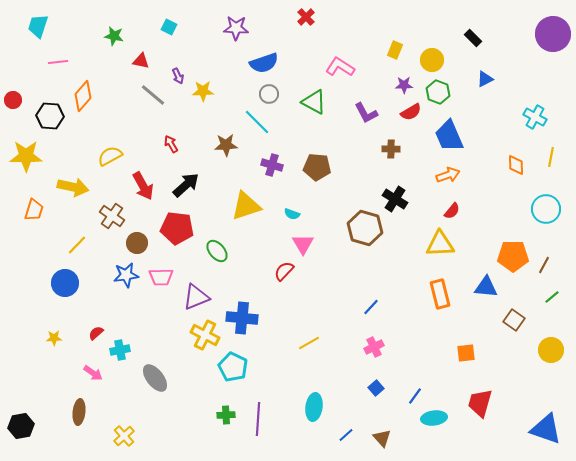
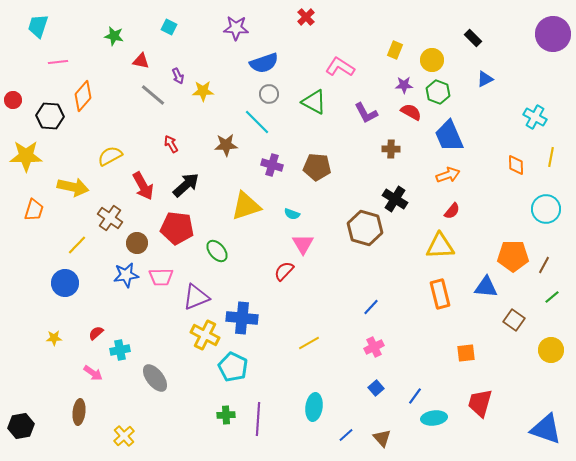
red semicircle at (411, 112): rotated 120 degrees counterclockwise
brown cross at (112, 216): moved 2 px left, 2 px down
yellow triangle at (440, 244): moved 2 px down
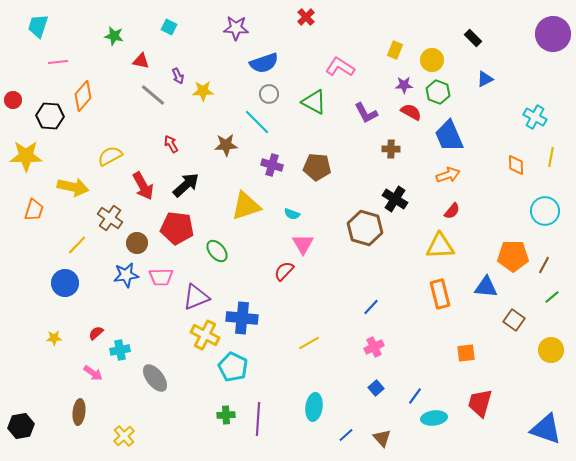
cyan circle at (546, 209): moved 1 px left, 2 px down
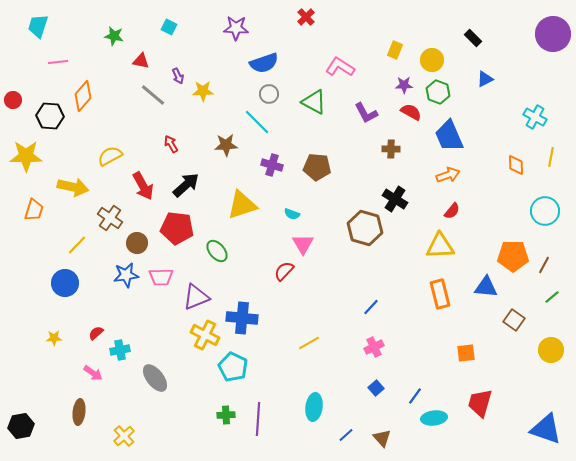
yellow triangle at (246, 206): moved 4 px left, 1 px up
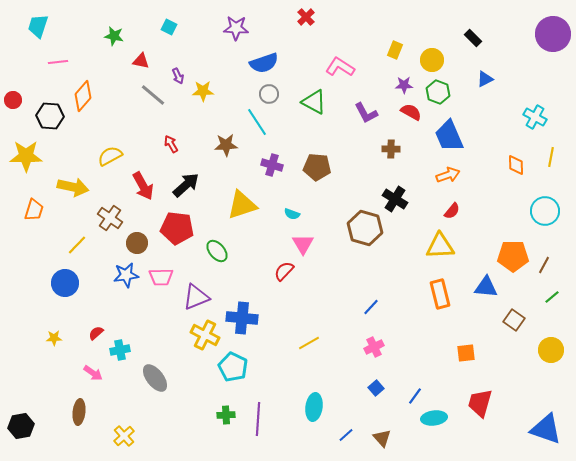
cyan line at (257, 122): rotated 12 degrees clockwise
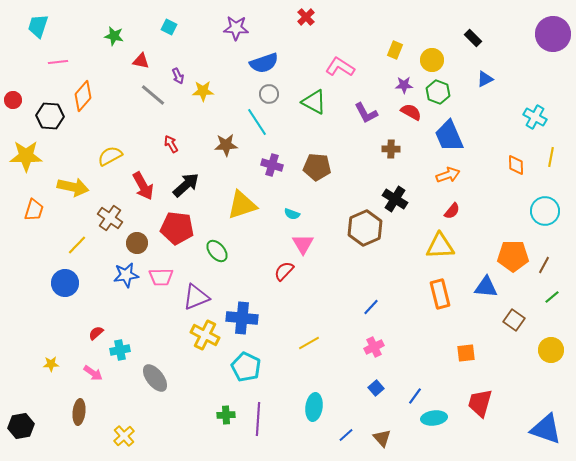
brown hexagon at (365, 228): rotated 20 degrees clockwise
yellow star at (54, 338): moved 3 px left, 26 px down
cyan pentagon at (233, 367): moved 13 px right
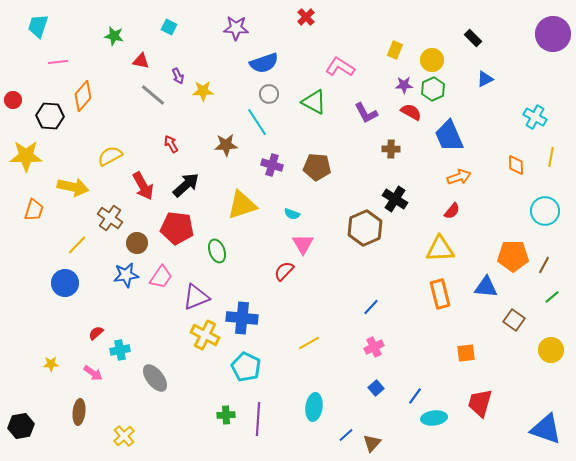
green hexagon at (438, 92): moved 5 px left, 3 px up; rotated 15 degrees clockwise
orange arrow at (448, 175): moved 11 px right, 2 px down
yellow triangle at (440, 246): moved 3 px down
green ellipse at (217, 251): rotated 20 degrees clockwise
pink trapezoid at (161, 277): rotated 55 degrees counterclockwise
brown triangle at (382, 438): moved 10 px left, 5 px down; rotated 24 degrees clockwise
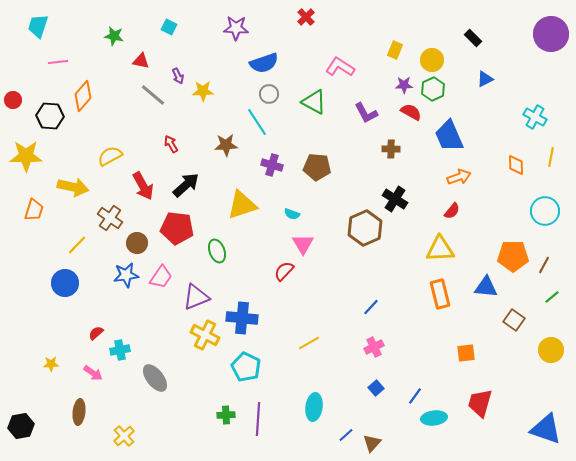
purple circle at (553, 34): moved 2 px left
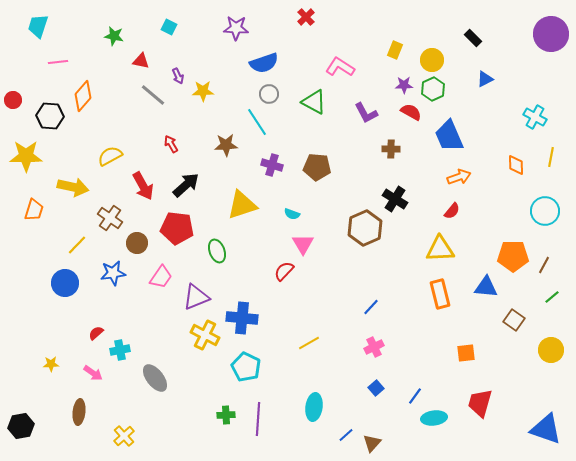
blue star at (126, 275): moved 13 px left, 2 px up
